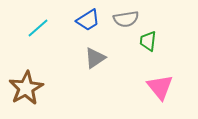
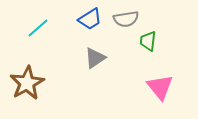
blue trapezoid: moved 2 px right, 1 px up
brown star: moved 1 px right, 5 px up
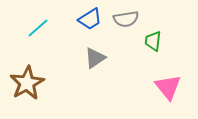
green trapezoid: moved 5 px right
pink triangle: moved 8 px right
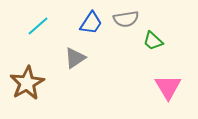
blue trapezoid: moved 1 px right, 4 px down; rotated 25 degrees counterclockwise
cyan line: moved 2 px up
green trapezoid: rotated 55 degrees counterclockwise
gray triangle: moved 20 px left
pink triangle: rotated 8 degrees clockwise
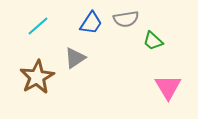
brown star: moved 10 px right, 6 px up
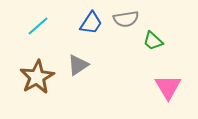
gray triangle: moved 3 px right, 7 px down
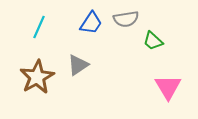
cyan line: moved 1 px right, 1 px down; rotated 25 degrees counterclockwise
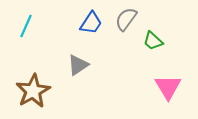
gray semicircle: rotated 135 degrees clockwise
cyan line: moved 13 px left, 1 px up
brown star: moved 4 px left, 14 px down
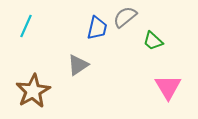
gray semicircle: moved 1 px left, 2 px up; rotated 15 degrees clockwise
blue trapezoid: moved 6 px right, 5 px down; rotated 20 degrees counterclockwise
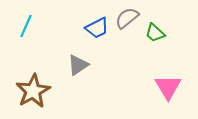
gray semicircle: moved 2 px right, 1 px down
blue trapezoid: rotated 50 degrees clockwise
green trapezoid: moved 2 px right, 8 px up
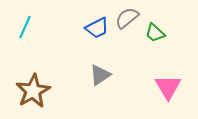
cyan line: moved 1 px left, 1 px down
gray triangle: moved 22 px right, 10 px down
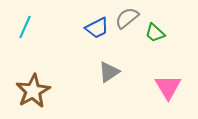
gray triangle: moved 9 px right, 3 px up
